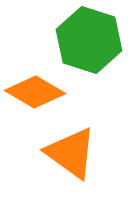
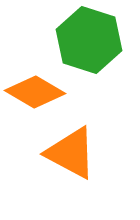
orange triangle: rotated 8 degrees counterclockwise
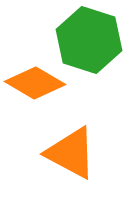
orange diamond: moved 9 px up
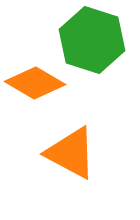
green hexagon: moved 3 px right
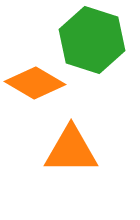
orange triangle: moved 3 px up; rotated 28 degrees counterclockwise
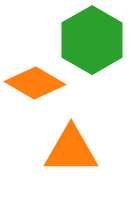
green hexagon: rotated 12 degrees clockwise
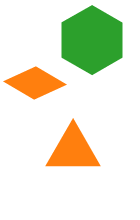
orange triangle: moved 2 px right
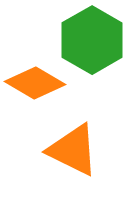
orange triangle: rotated 26 degrees clockwise
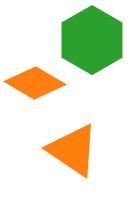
orange triangle: rotated 8 degrees clockwise
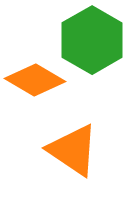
orange diamond: moved 3 px up
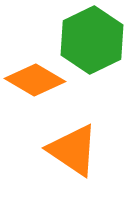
green hexagon: rotated 4 degrees clockwise
